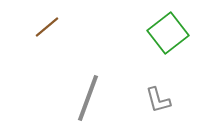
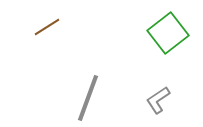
brown line: rotated 8 degrees clockwise
gray L-shape: rotated 72 degrees clockwise
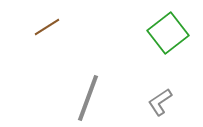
gray L-shape: moved 2 px right, 2 px down
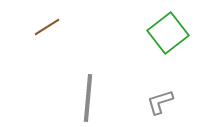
gray line: rotated 15 degrees counterclockwise
gray L-shape: rotated 16 degrees clockwise
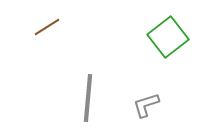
green square: moved 4 px down
gray L-shape: moved 14 px left, 3 px down
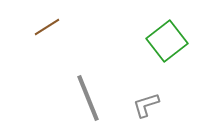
green square: moved 1 px left, 4 px down
gray line: rotated 27 degrees counterclockwise
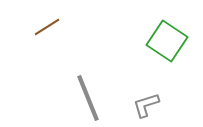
green square: rotated 18 degrees counterclockwise
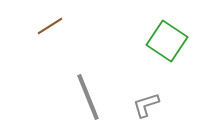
brown line: moved 3 px right, 1 px up
gray line: moved 1 px up
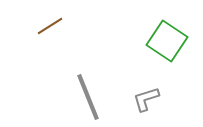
gray L-shape: moved 6 px up
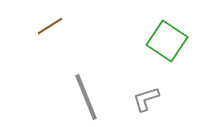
gray line: moved 2 px left
